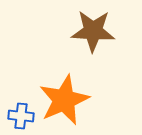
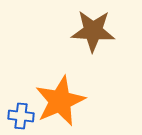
orange star: moved 4 px left, 1 px down
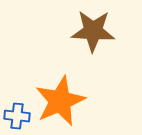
blue cross: moved 4 px left
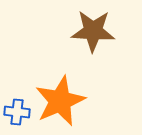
blue cross: moved 4 px up
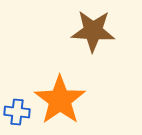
orange star: moved 1 px up; rotated 12 degrees counterclockwise
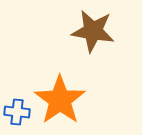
brown star: rotated 6 degrees clockwise
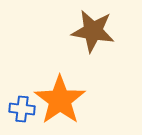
blue cross: moved 5 px right, 3 px up
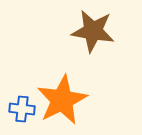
orange star: moved 2 px right; rotated 9 degrees clockwise
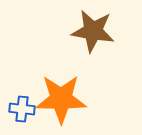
orange star: moved 1 px left, 1 px up; rotated 27 degrees clockwise
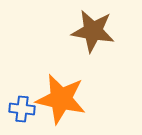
orange star: rotated 12 degrees clockwise
